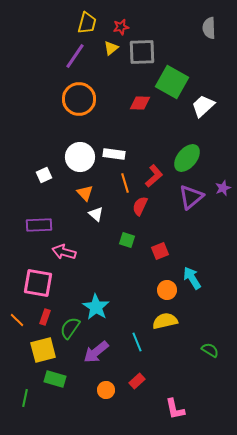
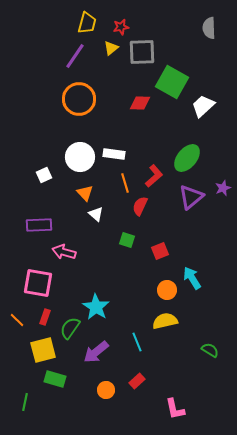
green line at (25, 398): moved 4 px down
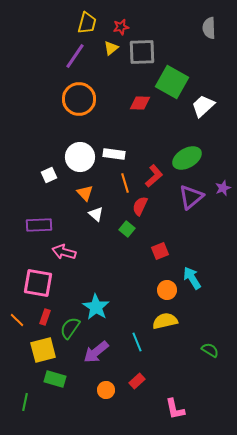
green ellipse at (187, 158): rotated 20 degrees clockwise
white square at (44, 175): moved 5 px right
green square at (127, 240): moved 11 px up; rotated 21 degrees clockwise
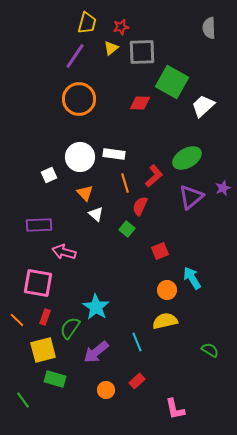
green line at (25, 402): moved 2 px left, 2 px up; rotated 48 degrees counterclockwise
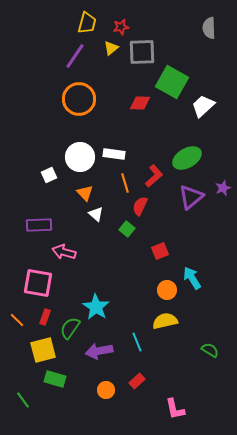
purple arrow at (96, 352): moved 3 px right, 1 px up; rotated 28 degrees clockwise
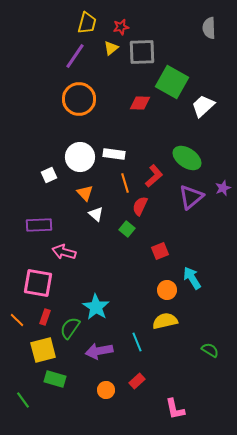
green ellipse at (187, 158): rotated 64 degrees clockwise
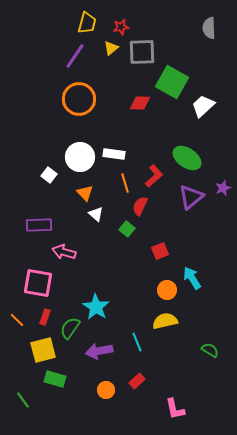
white square at (49, 175): rotated 28 degrees counterclockwise
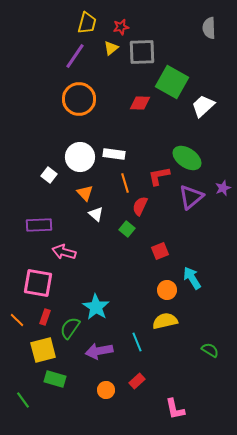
red L-shape at (154, 176): moved 5 px right; rotated 150 degrees counterclockwise
